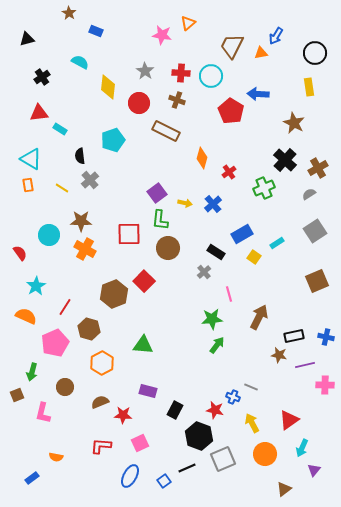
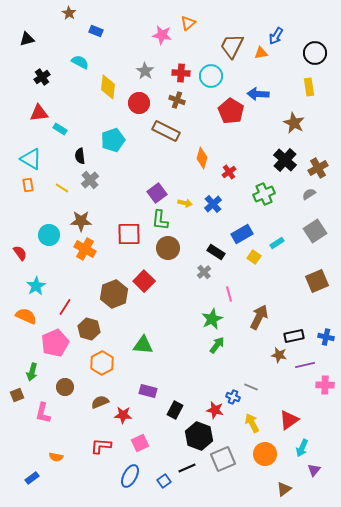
green cross at (264, 188): moved 6 px down
green star at (212, 319): rotated 20 degrees counterclockwise
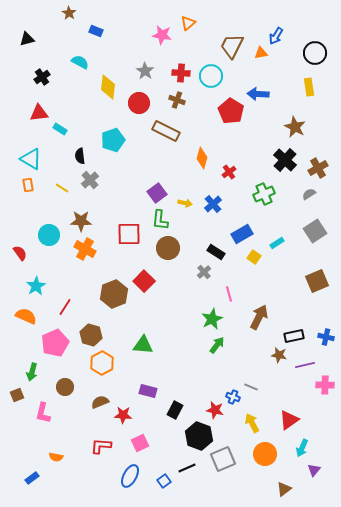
brown star at (294, 123): moved 1 px right, 4 px down
brown hexagon at (89, 329): moved 2 px right, 6 px down
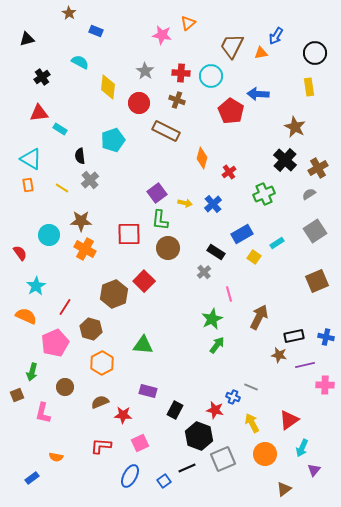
brown hexagon at (91, 335): moved 6 px up
